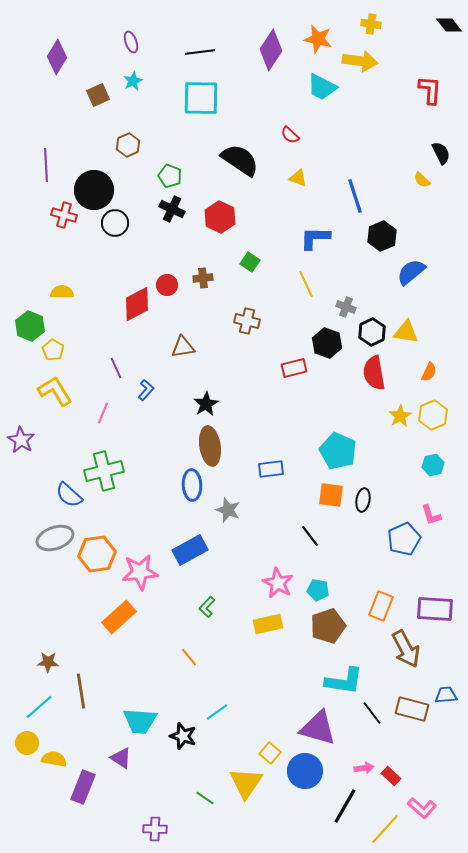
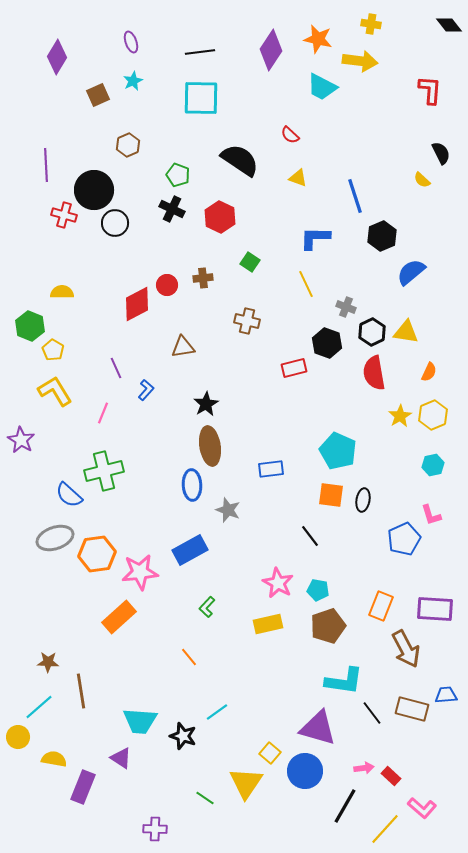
green pentagon at (170, 176): moved 8 px right, 1 px up
yellow circle at (27, 743): moved 9 px left, 6 px up
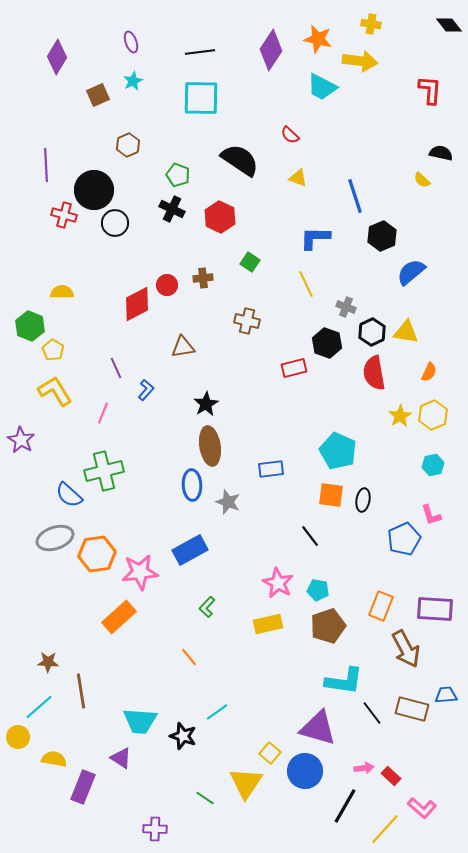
black semicircle at (441, 153): rotated 50 degrees counterclockwise
gray star at (228, 510): moved 8 px up
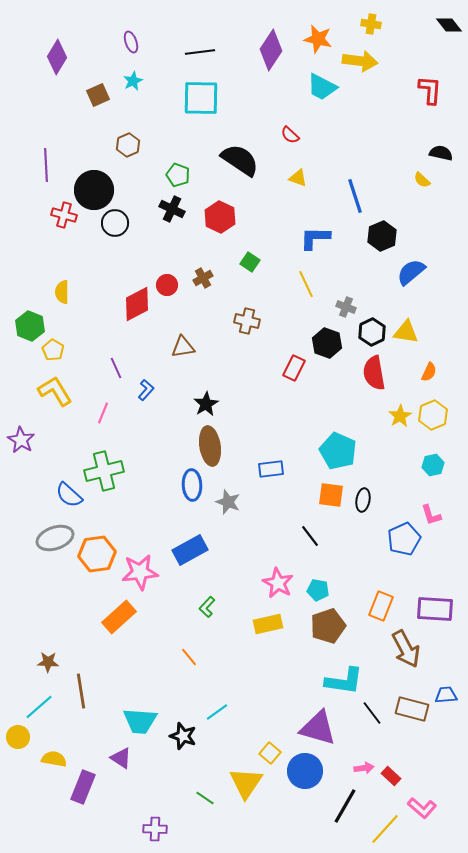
brown cross at (203, 278): rotated 24 degrees counterclockwise
yellow semicircle at (62, 292): rotated 90 degrees counterclockwise
red rectangle at (294, 368): rotated 50 degrees counterclockwise
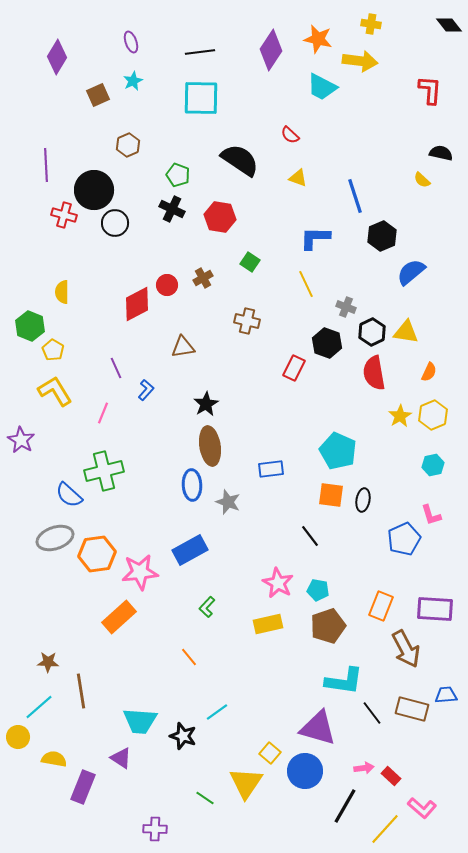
red hexagon at (220, 217): rotated 16 degrees counterclockwise
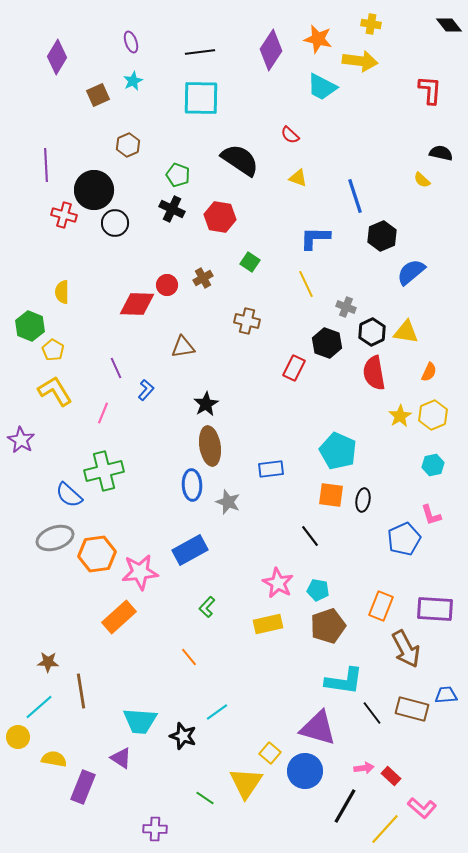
red diamond at (137, 304): rotated 30 degrees clockwise
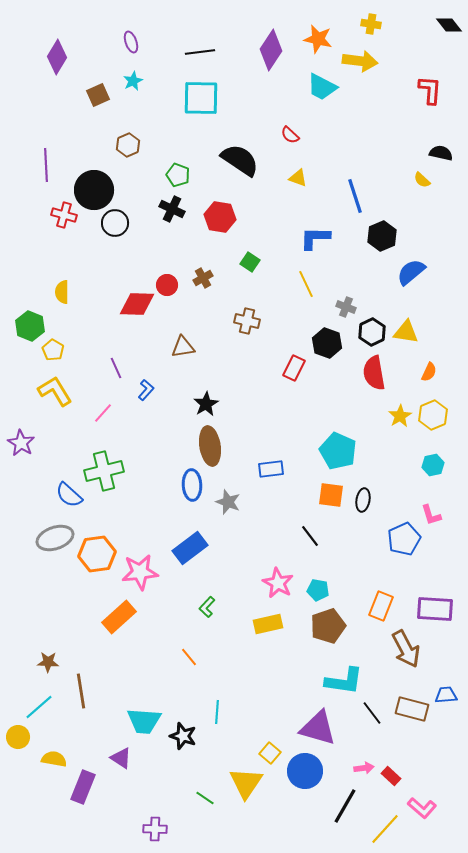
pink line at (103, 413): rotated 20 degrees clockwise
purple star at (21, 440): moved 3 px down
blue rectangle at (190, 550): moved 2 px up; rotated 8 degrees counterclockwise
cyan line at (217, 712): rotated 50 degrees counterclockwise
cyan trapezoid at (140, 721): moved 4 px right
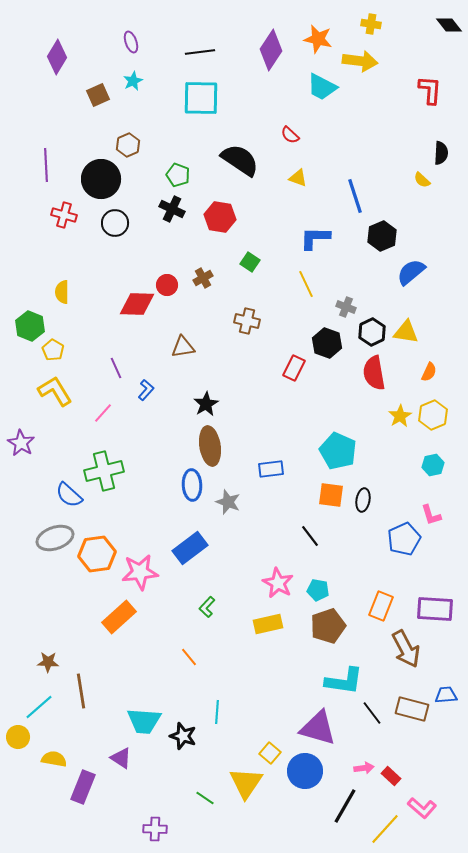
black semicircle at (441, 153): rotated 80 degrees clockwise
black circle at (94, 190): moved 7 px right, 11 px up
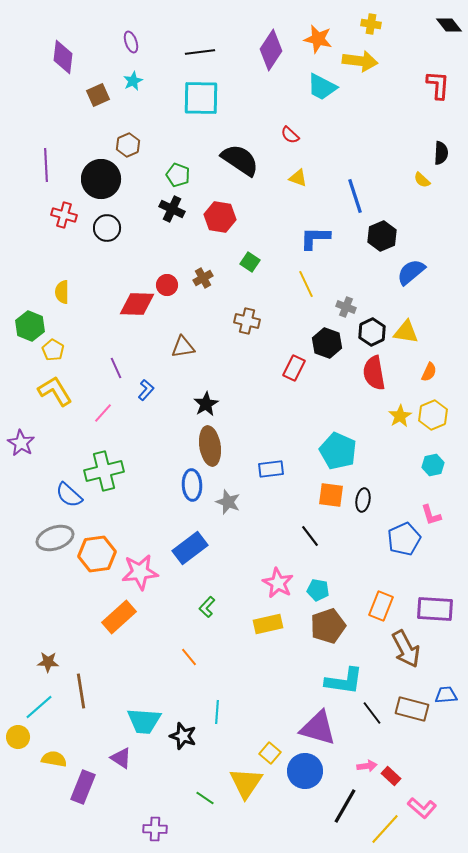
purple diamond at (57, 57): moved 6 px right; rotated 24 degrees counterclockwise
red L-shape at (430, 90): moved 8 px right, 5 px up
black circle at (115, 223): moved 8 px left, 5 px down
pink arrow at (364, 768): moved 3 px right, 2 px up
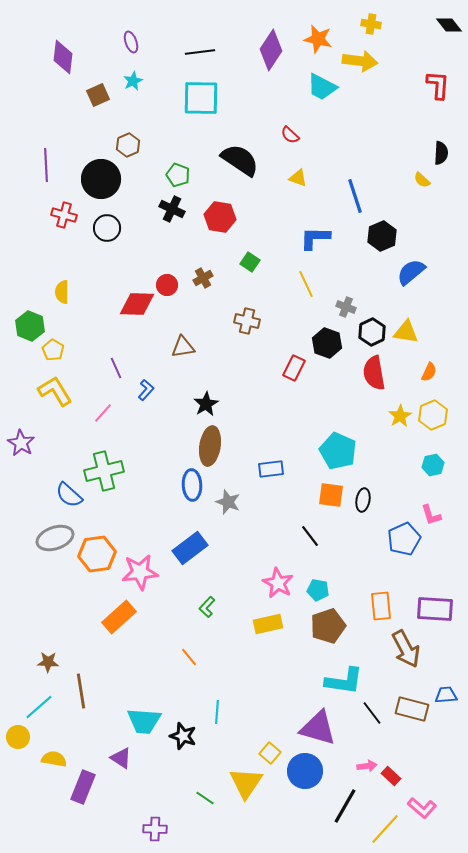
brown ellipse at (210, 446): rotated 18 degrees clockwise
orange rectangle at (381, 606): rotated 28 degrees counterclockwise
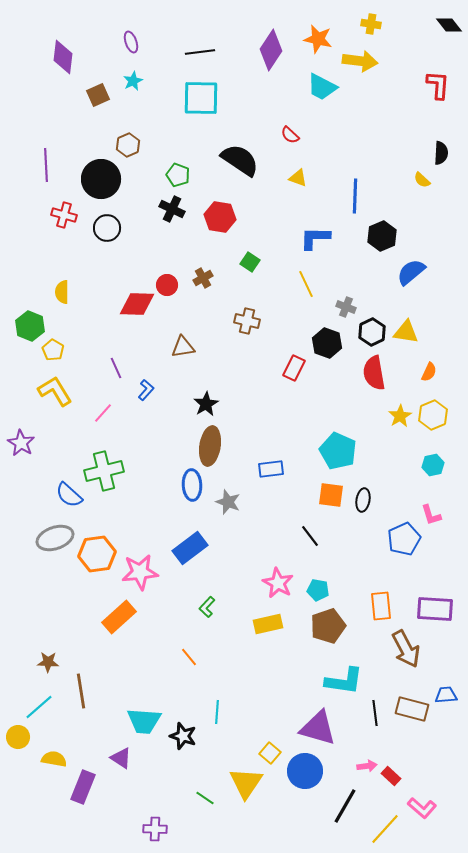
blue line at (355, 196): rotated 20 degrees clockwise
black line at (372, 713): moved 3 px right; rotated 30 degrees clockwise
